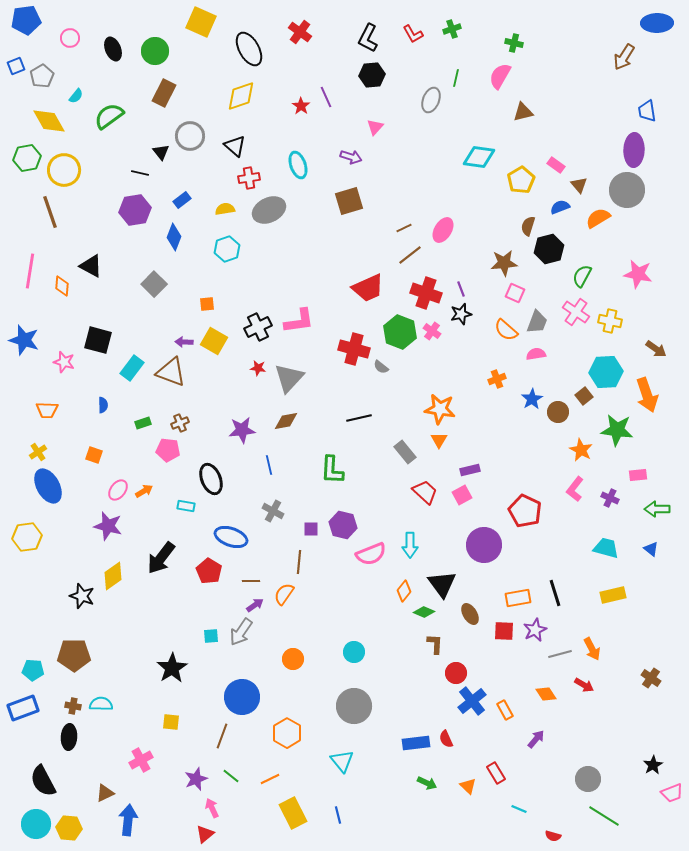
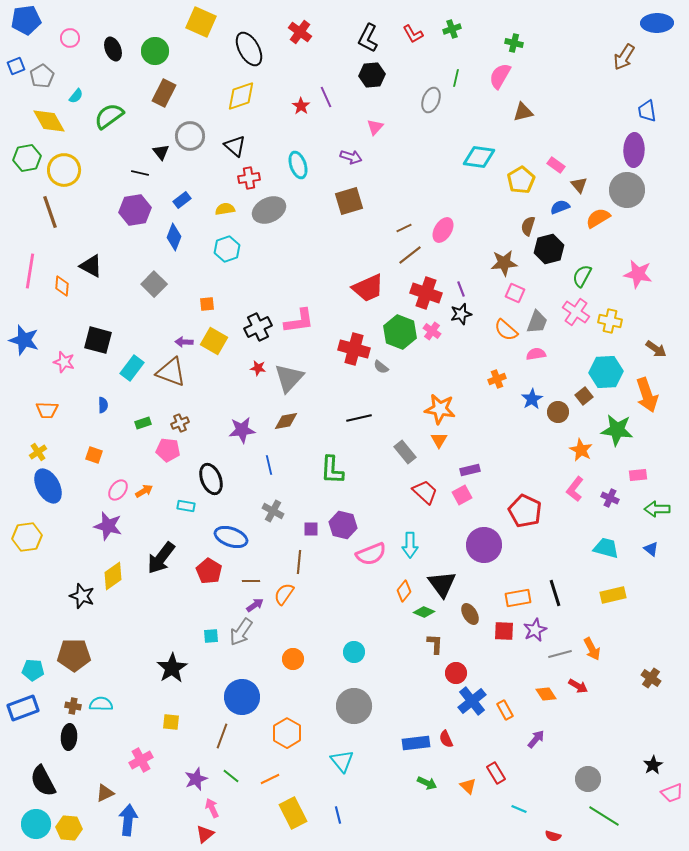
red arrow at (584, 685): moved 6 px left, 1 px down
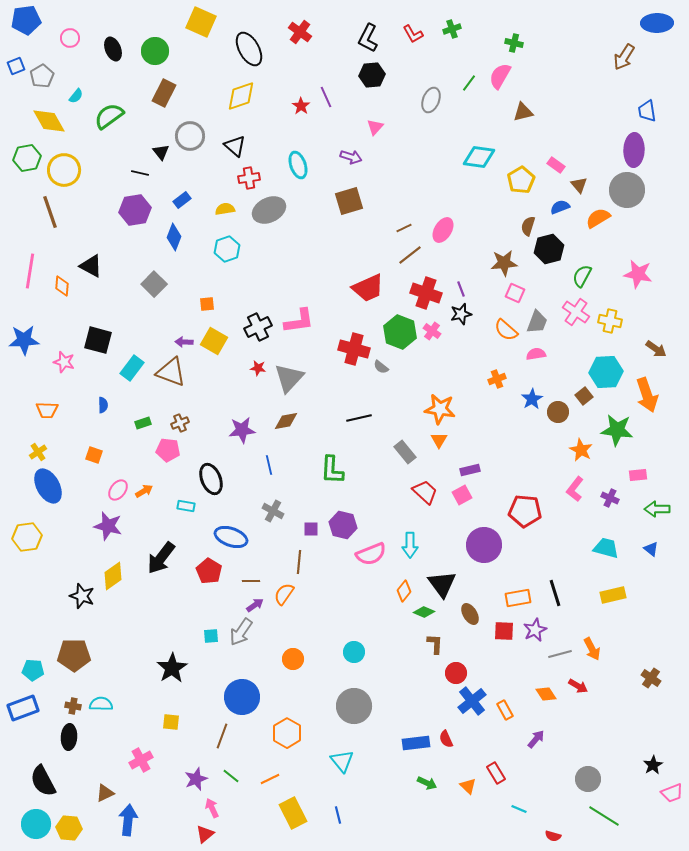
green line at (456, 78): moved 13 px right, 5 px down; rotated 24 degrees clockwise
blue star at (24, 340): rotated 20 degrees counterclockwise
red pentagon at (525, 511): rotated 20 degrees counterclockwise
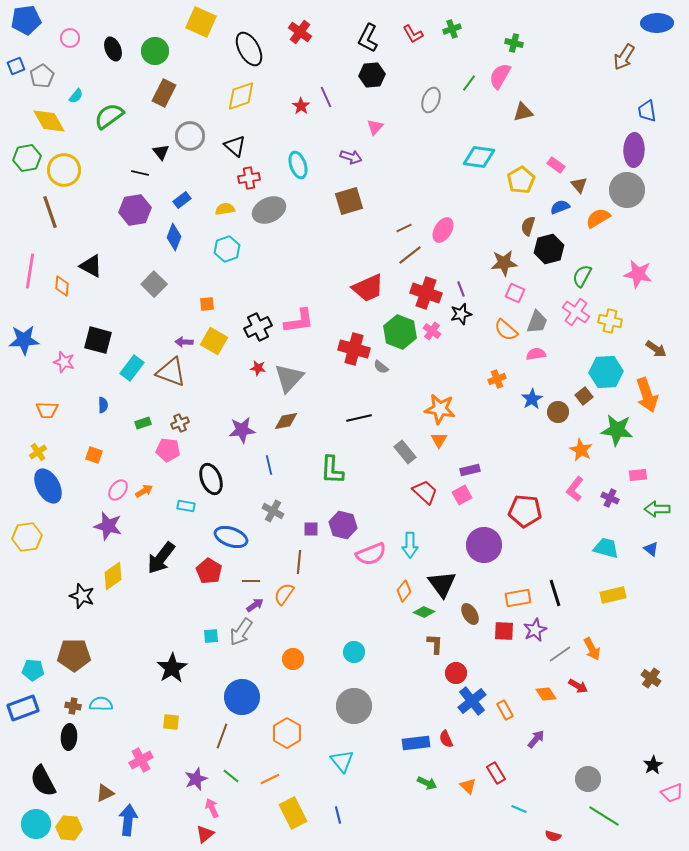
gray line at (560, 654): rotated 20 degrees counterclockwise
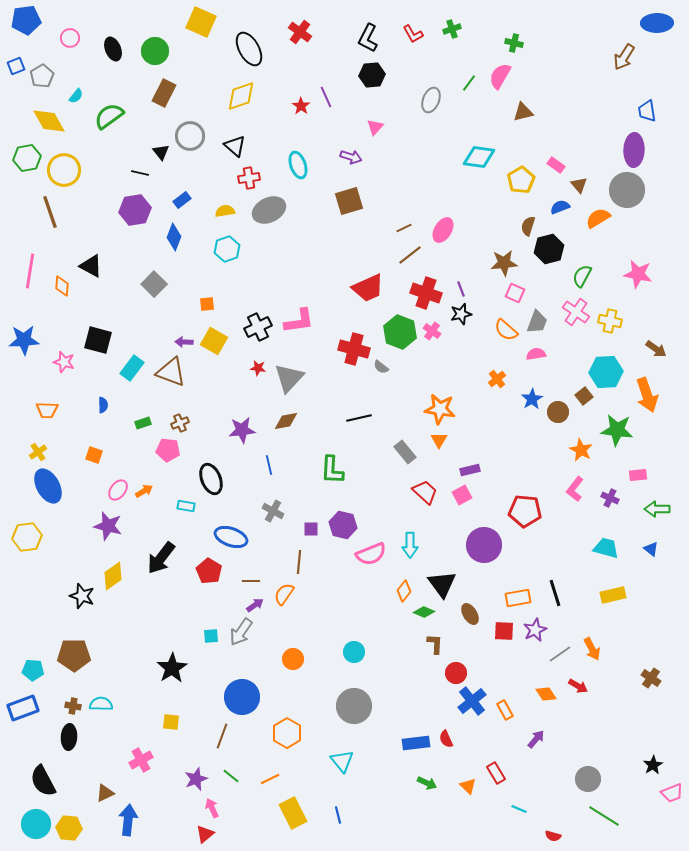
yellow semicircle at (225, 209): moved 2 px down
orange cross at (497, 379): rotated 18 degrees counterclockwise
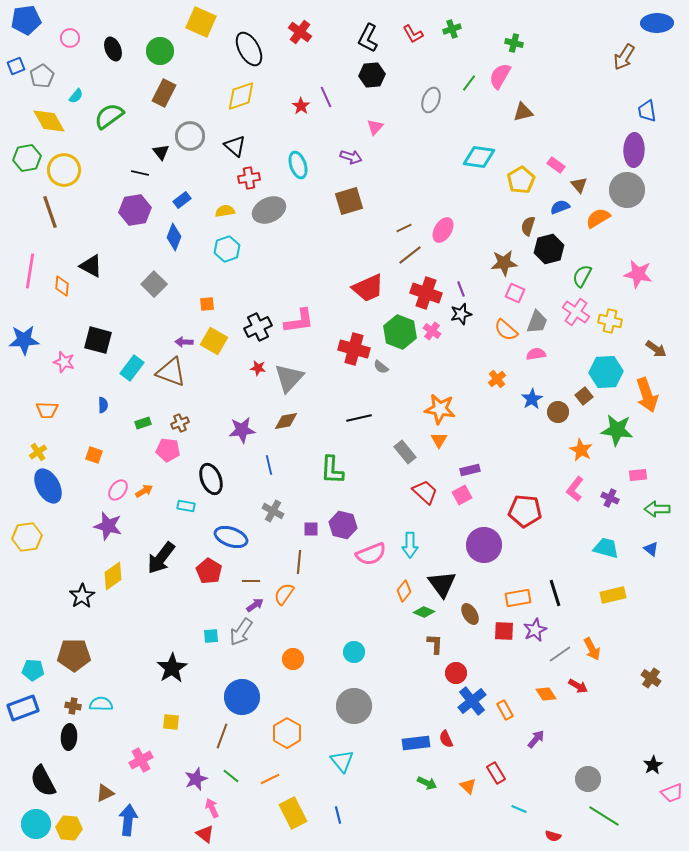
green circle at (155, 51): moved 5 px right
black star at (82, 596): rotated 20 degrees clockwise
red triangle at (205, 834): rotated 42 degrees counterclockwise
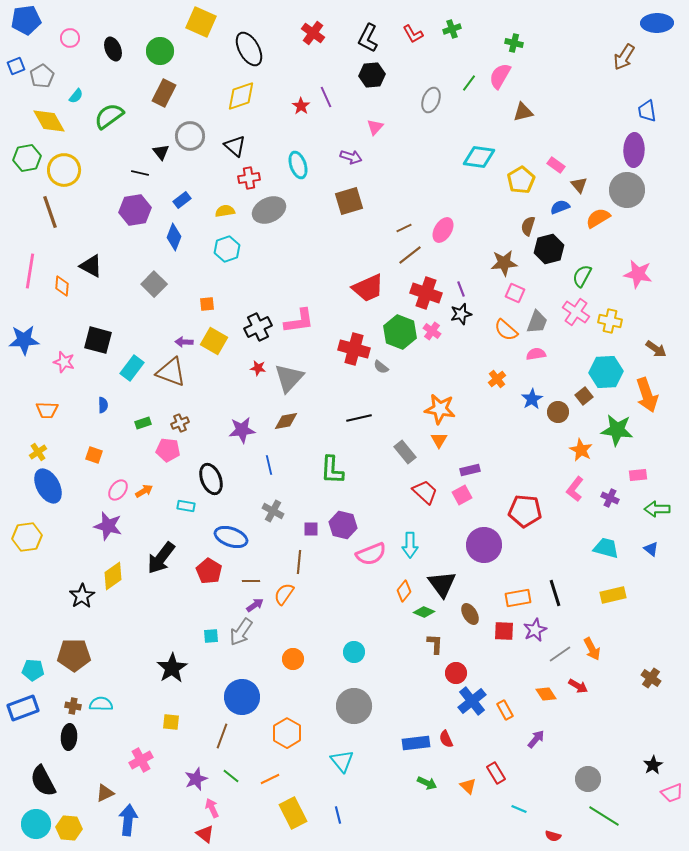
red cross at (300, 32): moved 13 px right, 1 px down
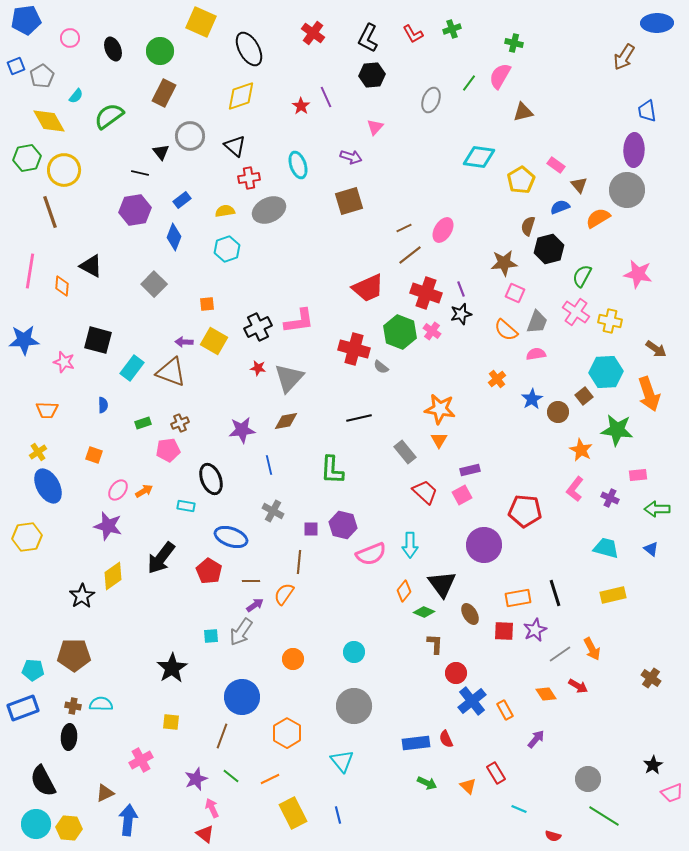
orange arrow at (647, 395): moved 2 px right, 1 px up
pink pentagon at (168, 450): rotated 15 degrees counterclockwise
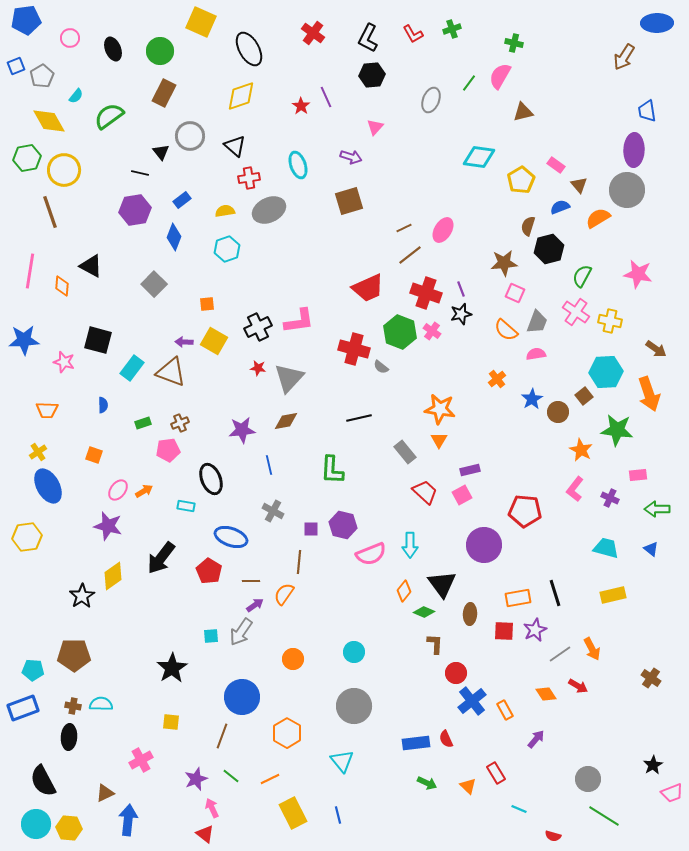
brown ellipse at (470, 614): rotated 35 degrees clockwise
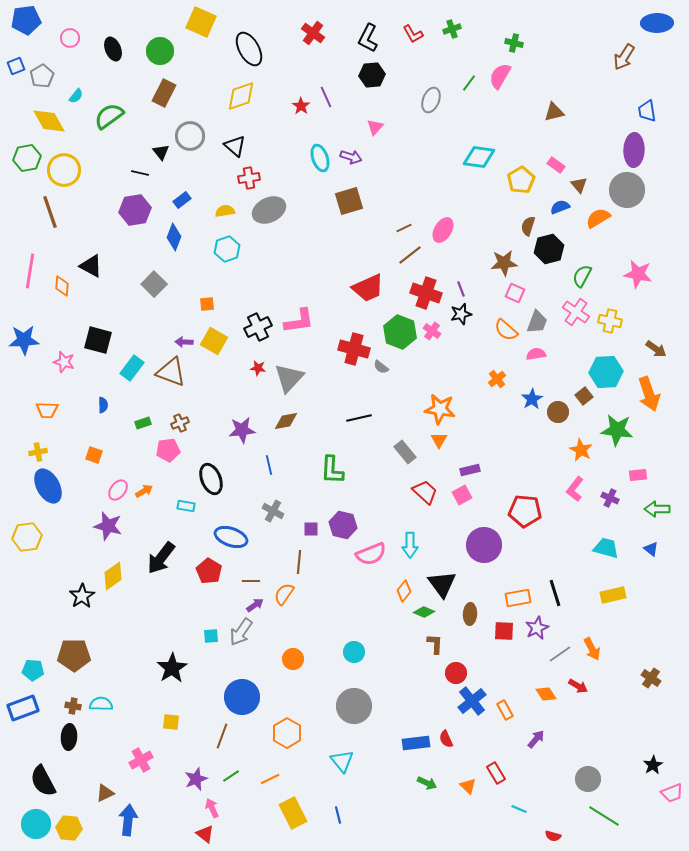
brown triangle at (523, 112): moved 31 px right
cyan ellipse at (298, 165): moved 22 px right, 7 px up
yellow cross at (38, 452): rotated 24 degrees clockwise
purple star at (535, 630): moved 2 px right, 2 px up
green line at (231, 776): rotated 72 degrees counterclockwise
